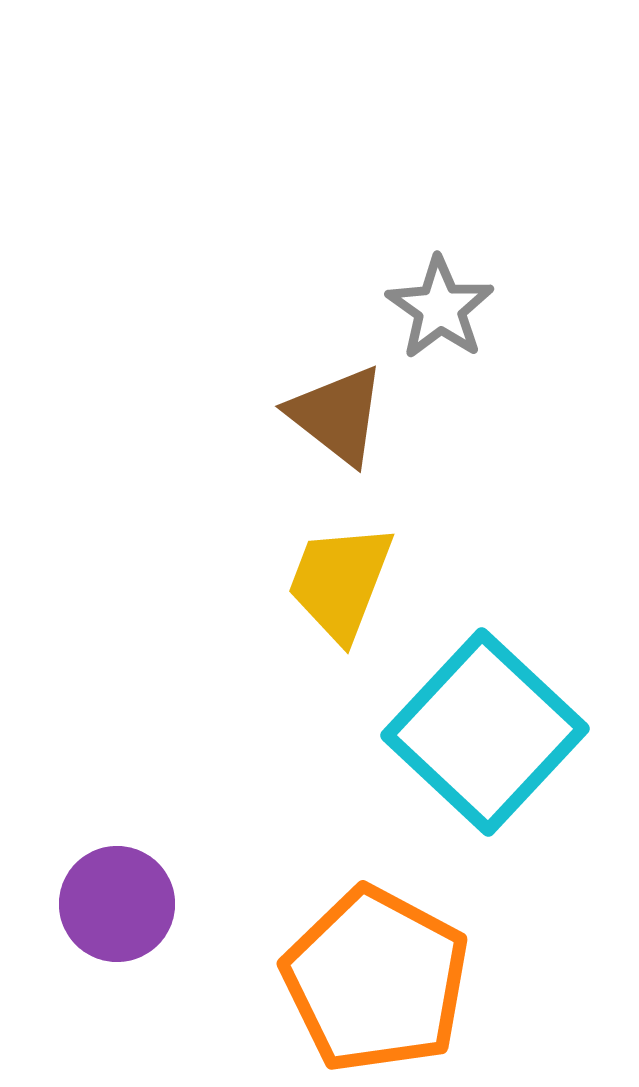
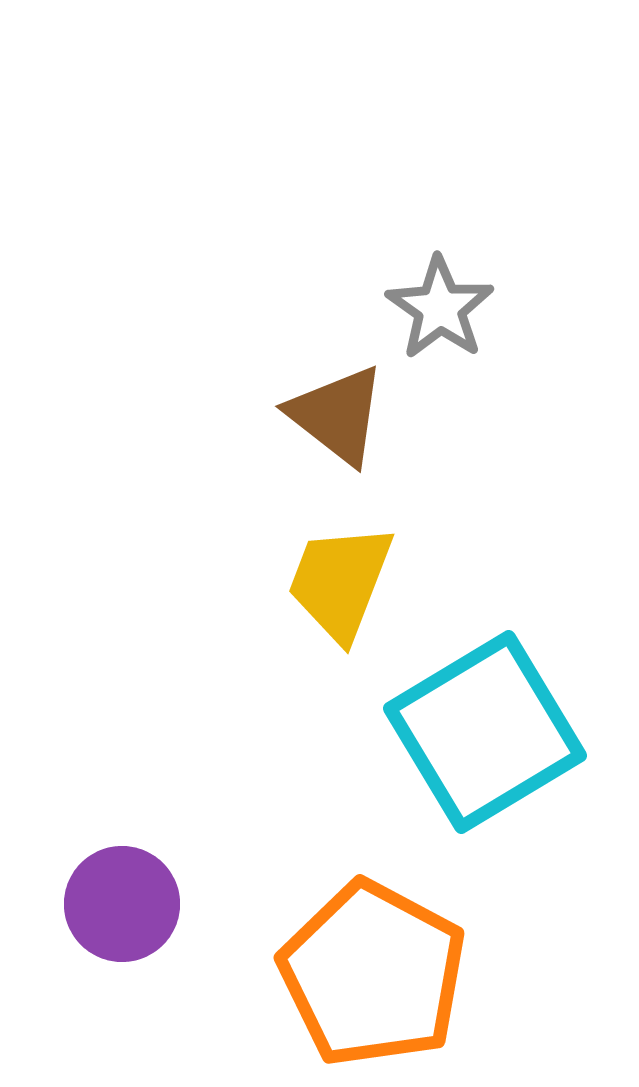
cyan square: rotated 16 degrees clockwise
purple circle: moved 5 px right
orange pentagon: moved 3 px left, 6 px up
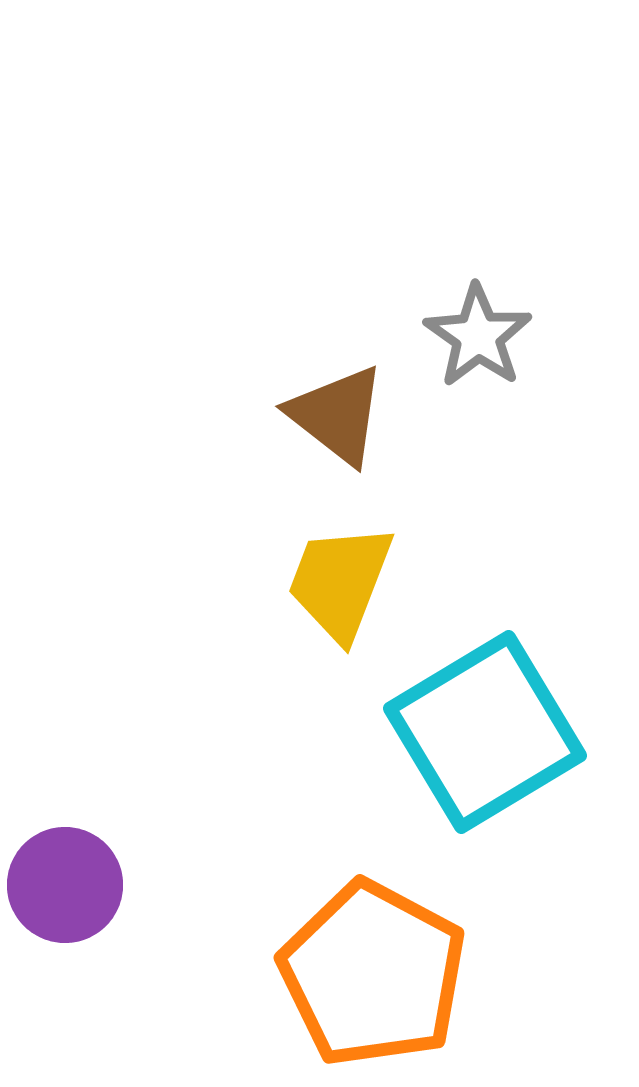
gray star: moved 38 px right, 28 px down
purple circle: moved 57 px left, 19 px up
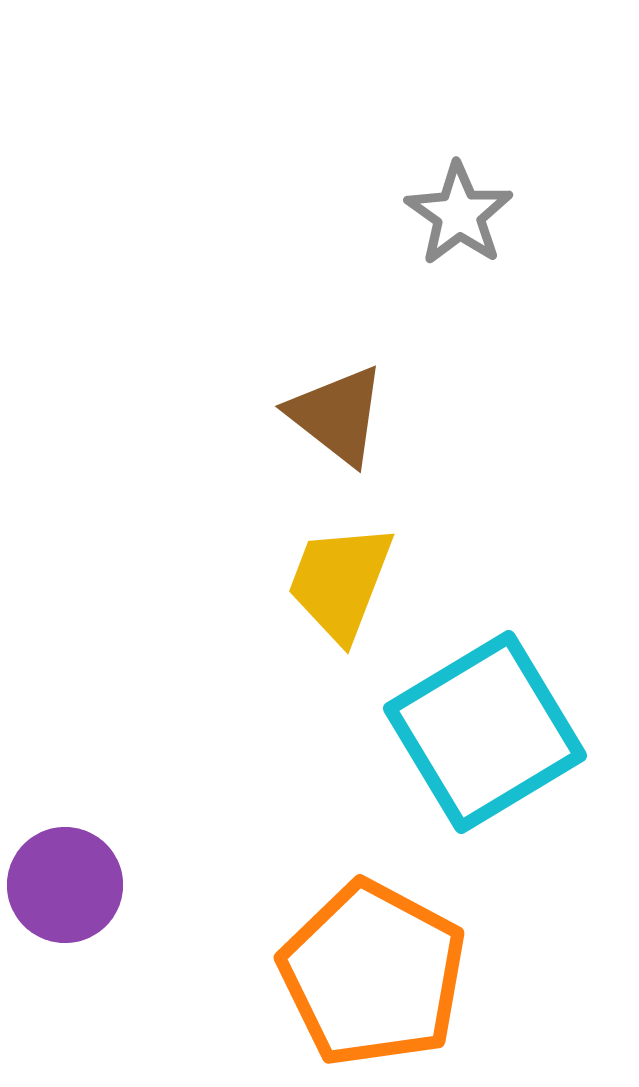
gray star: moved 19 px left, 122 px up
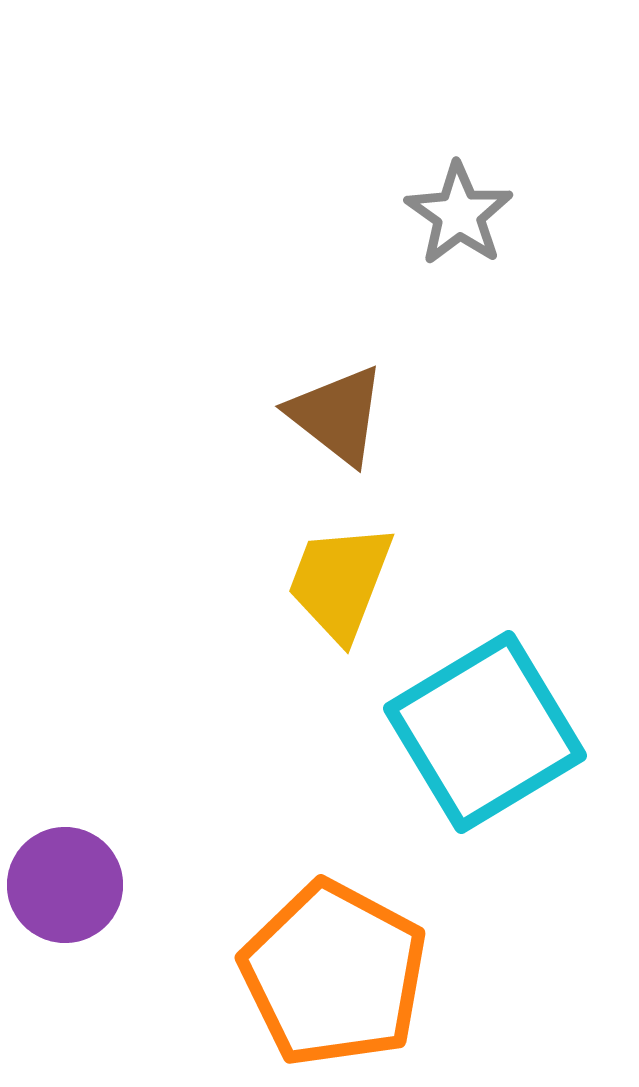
orange pentagon: moved 39 px left
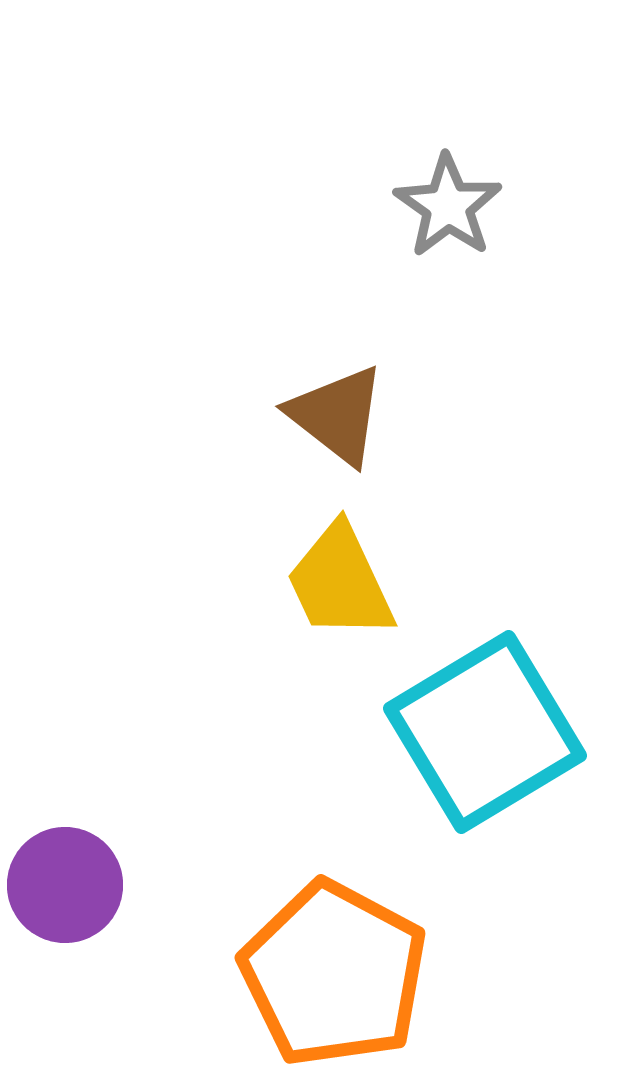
gray star: moved 11 px left, 8 px up
yellow trapezoid: rotated 46 degrees counterclockwise
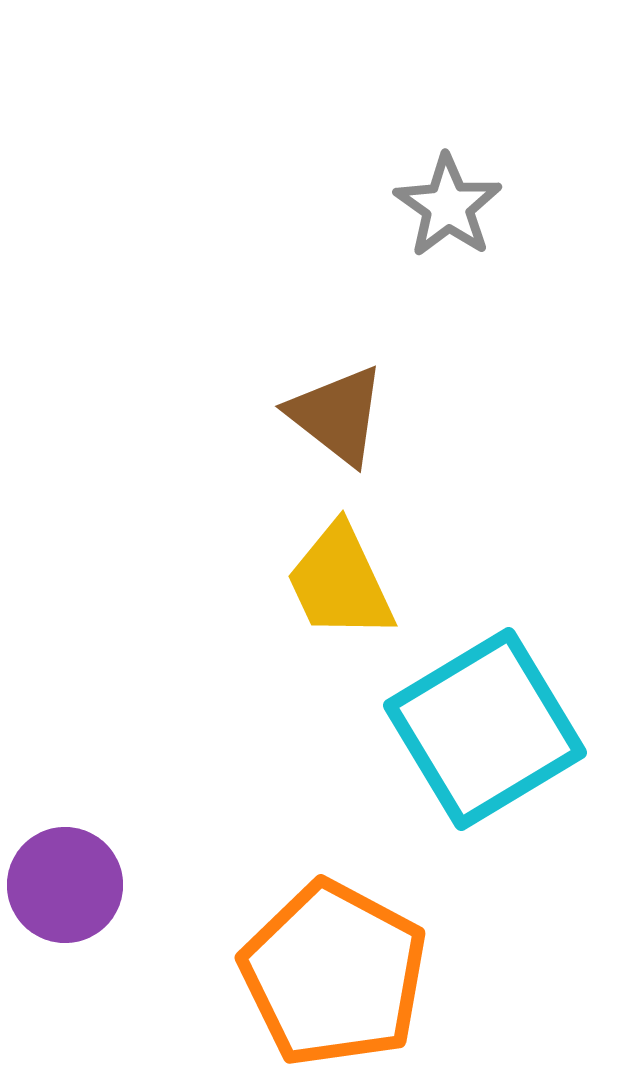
cyan square: moved 3 px up
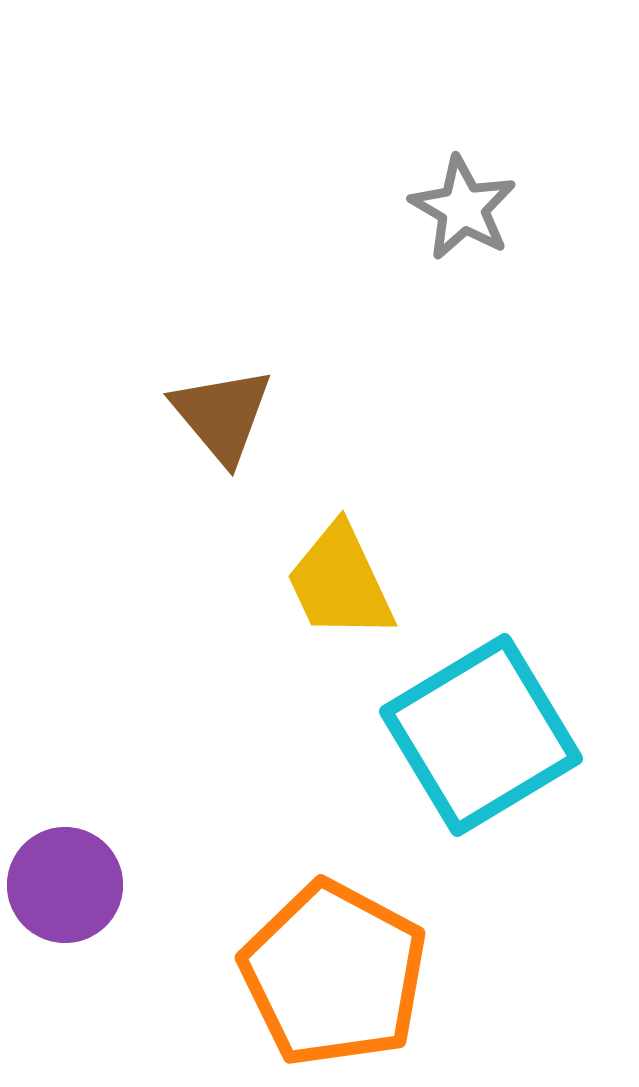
gray star: moved 15 px right, 2 px down; rotated 5 degrees counterclockwise
brown triangle: moved 115 px left; rotated 12 degrees clockwise
cyan square: moved 4 px left, 6 px down
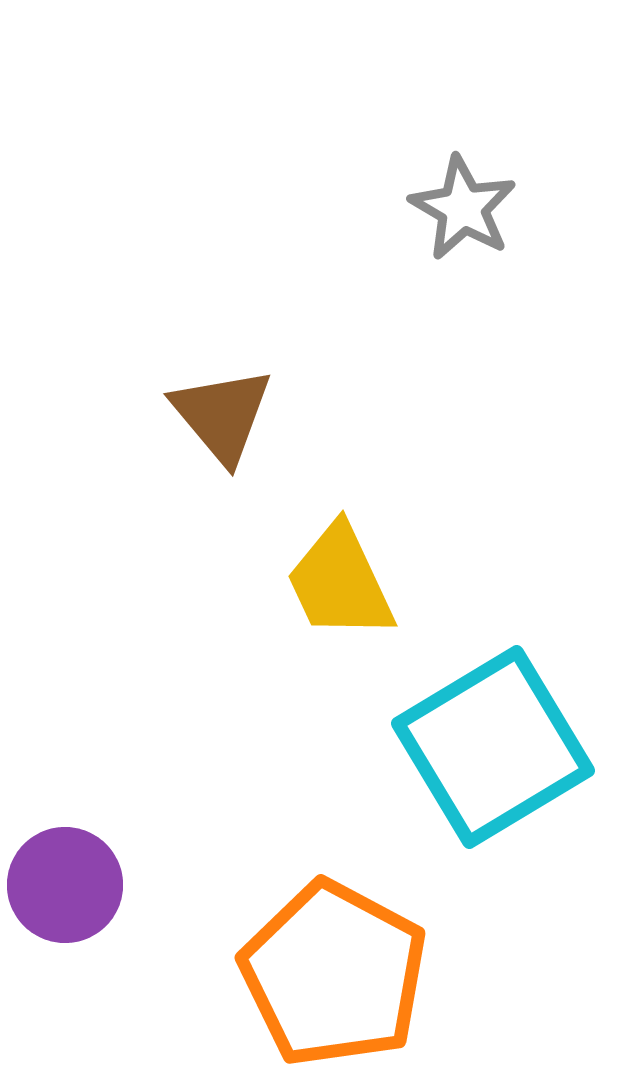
cyan square: moved 12 px right, 12 px down
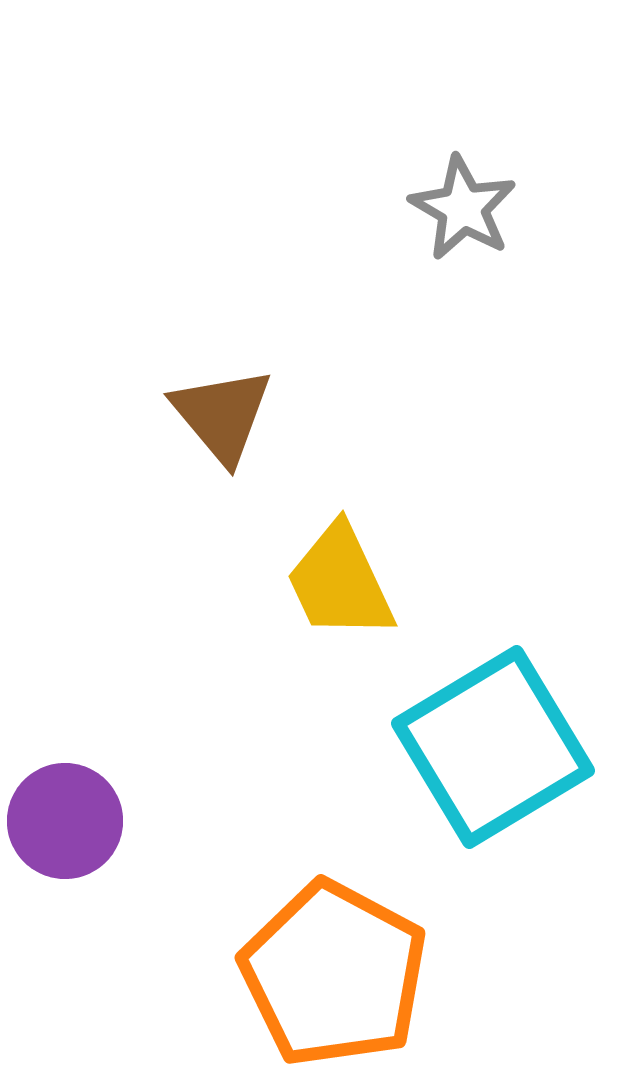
purple circle: moved 64 px up
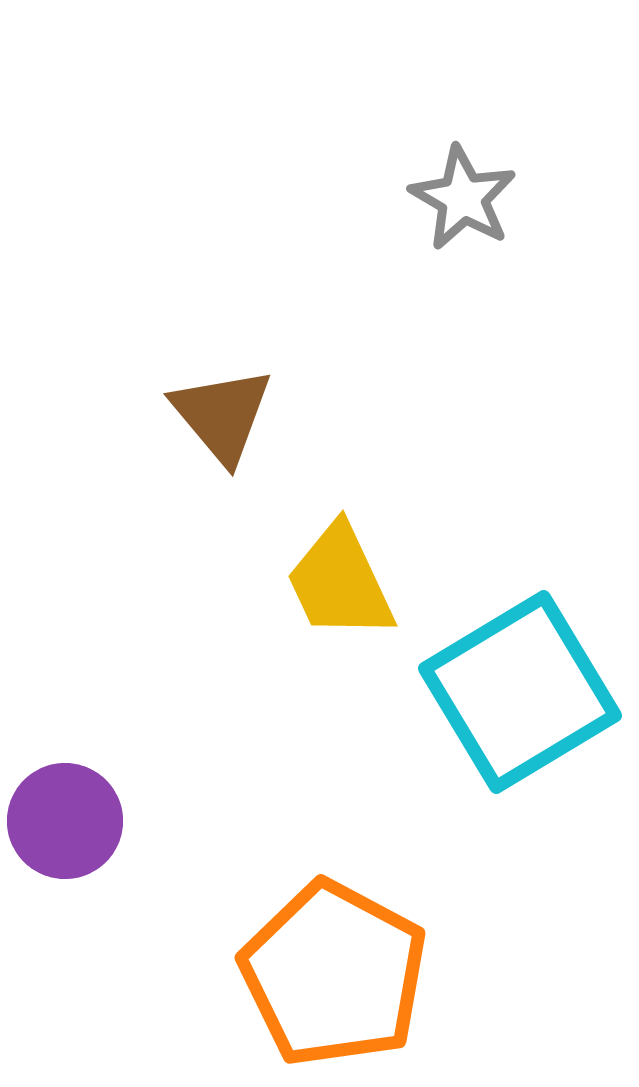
gray star: moved 10 px up
cyan square: moved 27 px right, 55 px up
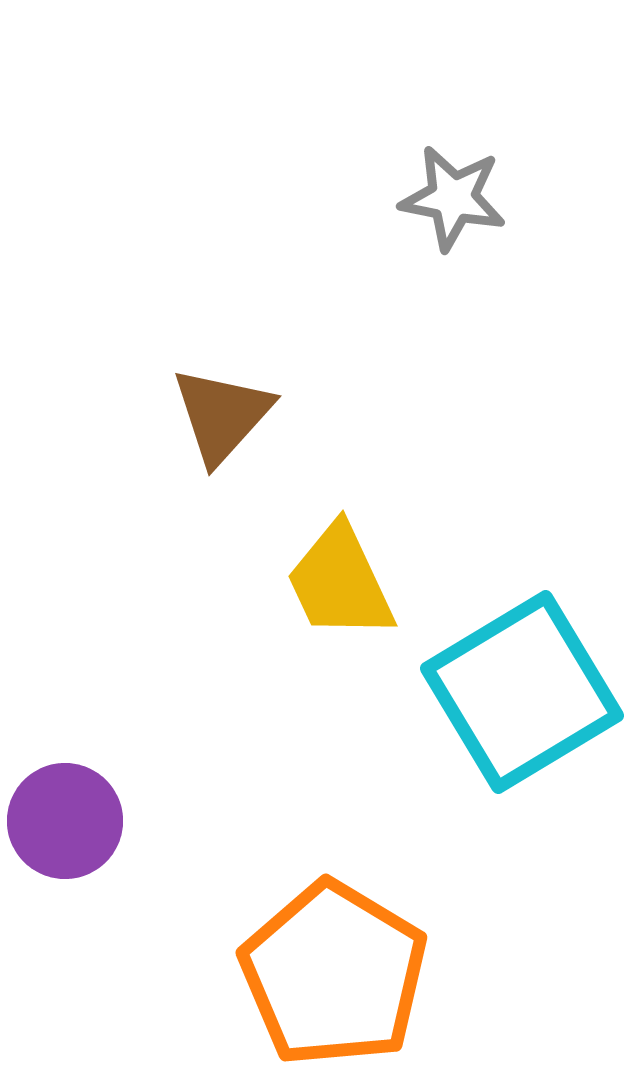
gray star: moved 10 px left; rotated 19 degrees counterclockwise
brown triangle: rotated 22 degrees clockwise
cyan square: moved 2 px right
orange pentagon: rotated 3 degrees clockwise
